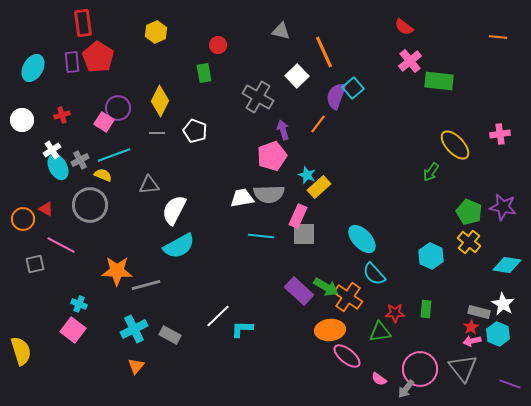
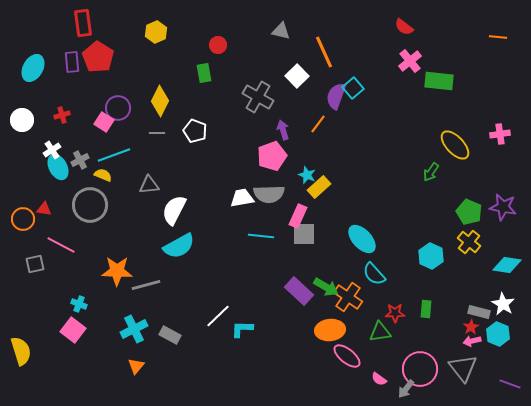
red triangle at (46, 209): moved 2 px left; rotated 21 degrees counterclockwise
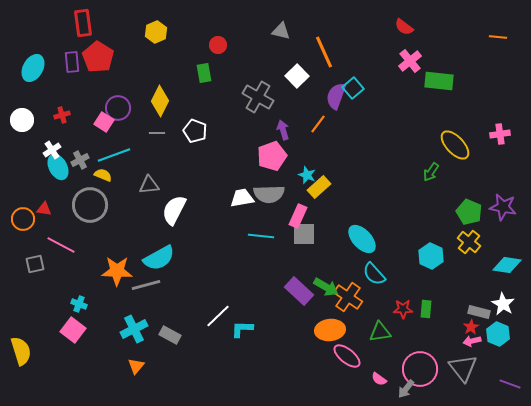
cyan semicircle at (179, 246): moved 20 px left, 12 px down
red star at (395, 313): moved 8 px right, 4 px up
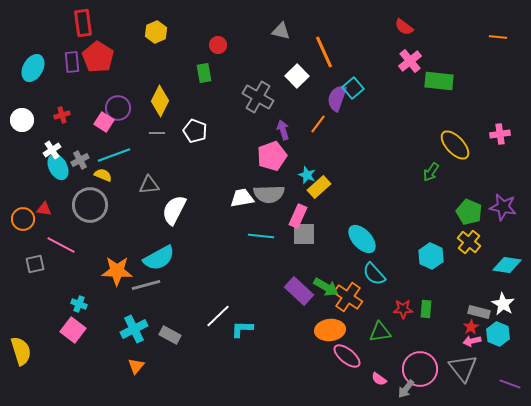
purple semicircle at (336, 96): moved 1 px right, 2 px down
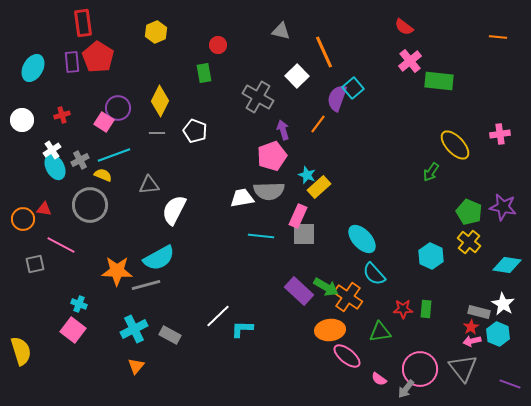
cyan ellipse at (58, 167): moved 3 px left
gray semicircle at (269, 194): moved 3 px up
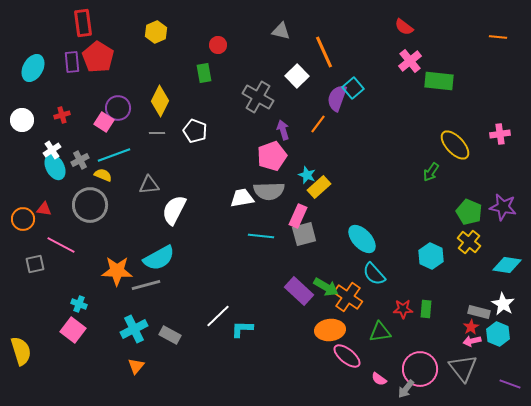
gray square at (304, 234): rotated 15 degrees counterclockwise
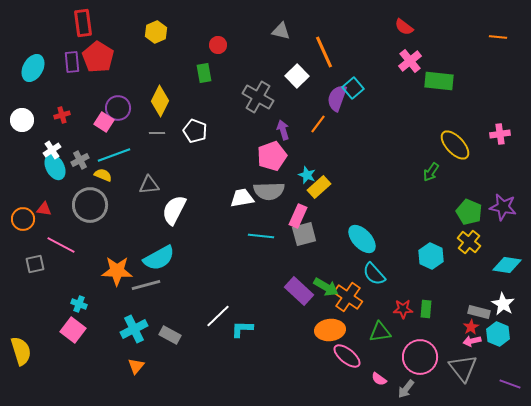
pink circle at (420, 369): moved 12 px up
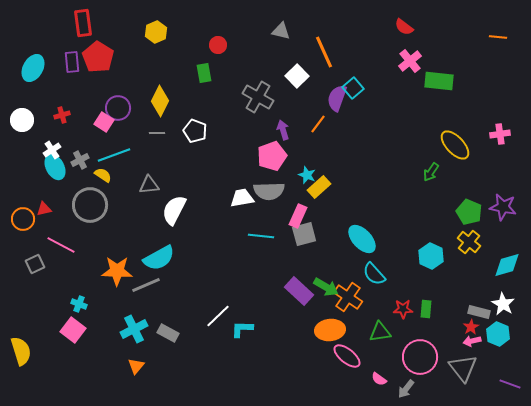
yellow semicircle at (103, 175): rotated 12 degrees clockwise
red triangle at (44, 209): rotated 21 degrees counterclockwise
gray square at (35, 264): rotated 12 degrees counterclockwise
cyan diamond at (507, 265): rotated 24 degrees counterclockwise
gray line at (146, 285): rotated 8 degrees counterclockwise
gray rectangle at (170, 335): moved 2 px left, 2 px up
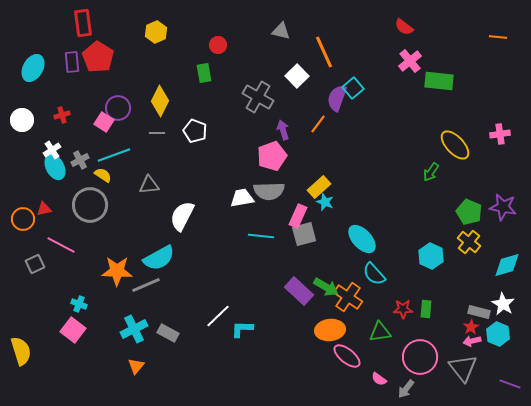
cyan star at (307, 175): moved 18 px right, 27 px down
white semicircle at (174, 210): moved 8 px right, 6 px down
